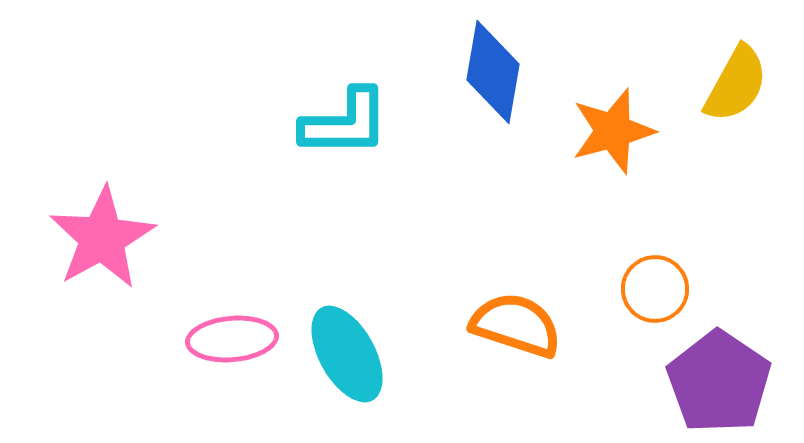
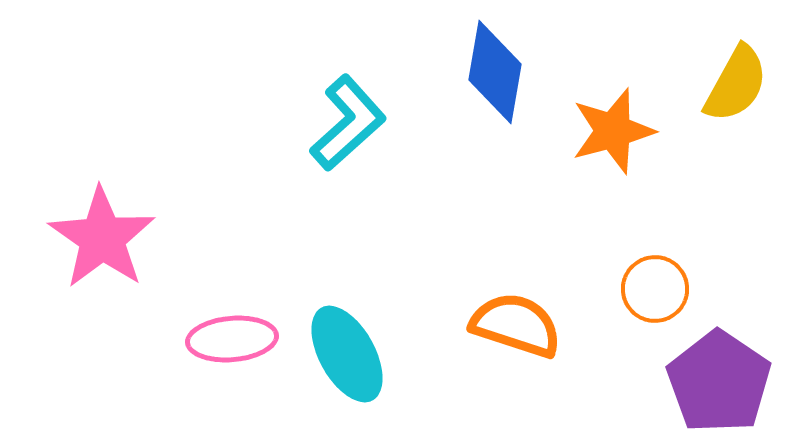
blue diamond: moved 2 px right
cyan L-shape: moved 3 px right; rotated 42 degrees counterclockwise
pink star: rotated 8 degrees counterclockwise
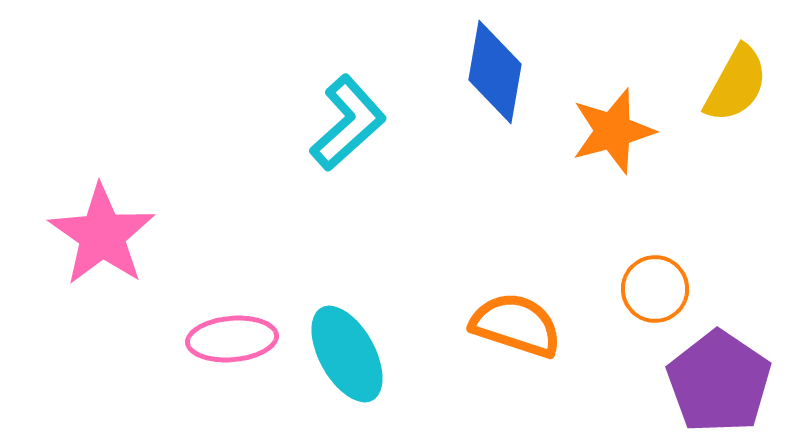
pink star: moved 3 px up
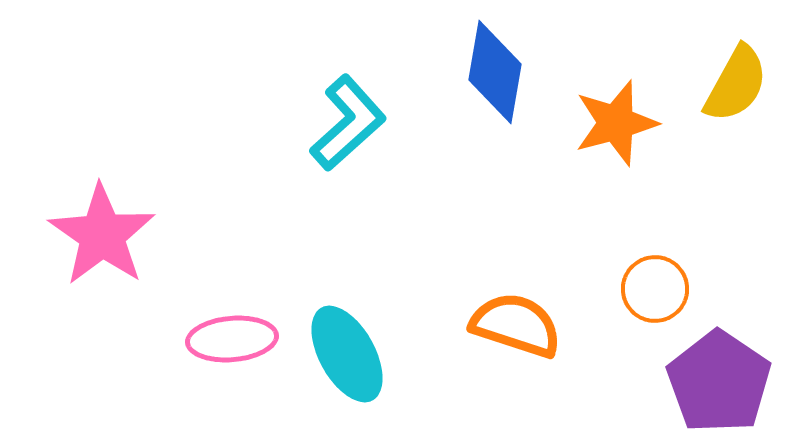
orange star: moved 3 px right, 8 px up
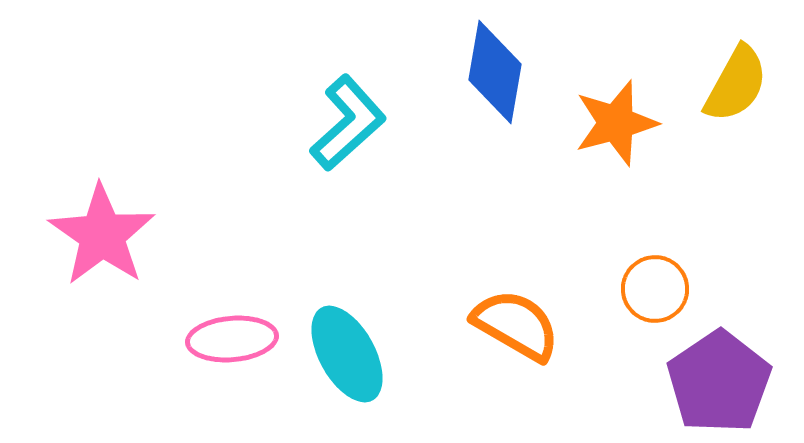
orange semicircle: rotated 12 degrees clockwise
purple pentagon: rotated 4 degrees clockwise
